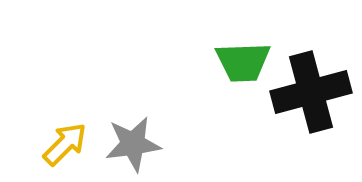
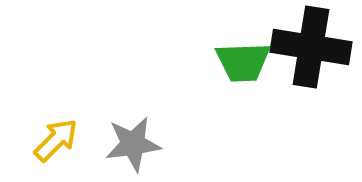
black cross: moved 45 px up; rotated 24 degrees clockwise
yellow arrow: moved 9 px left, 4 px up
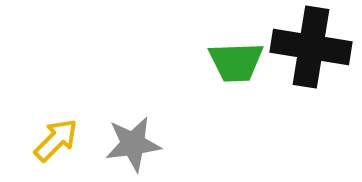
green trapezoid: moved 7 px left
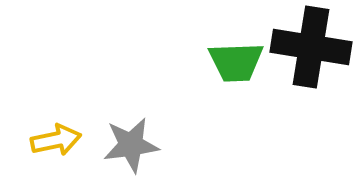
yellow arrow: rotated 33 degrees clockwise
gray star: moved 2 px left, 1 px down
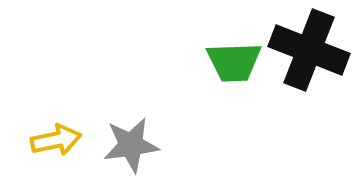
black cross: moved 2 px left, 3 px down; rotated 12 degrees clockwise
green trapezoid: moved 2 px left
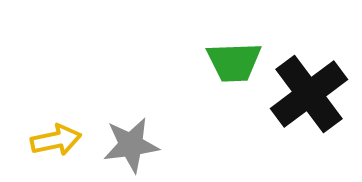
black cross: moved 44 px down; rotated 32 degrees clockwise
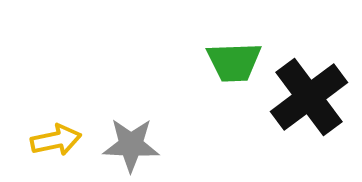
black cross: moved 3 px down
gray star: rotated 10 degrees clockwise
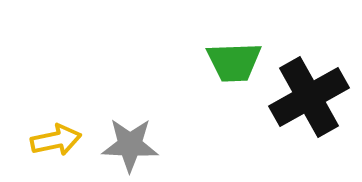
black cross: rotated 8 degrees clockwise
gray star: moved 1 px left
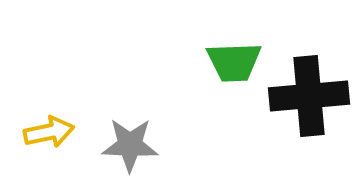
black cross: moved 1 px up; rotated 24 degrees clockwise
yellow arrow: moved 7 px left, 8 px up
